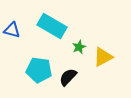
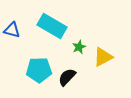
cyan pentagon: rotated 10 degrees counterclockwise
black semicircle: moved 1 px left
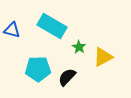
green star: rotated 16 degrees counterclockwise
cyan pentagon: moved 1 px left, 1 px up
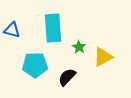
cyan rectangle: moved 1 px right, 2 px down; rotated 56 degrees clockwise
cyan pentagon: moved 3 px left, 4 px up
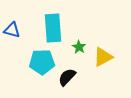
cyan pentagon: moved 7 px right, 3 px up
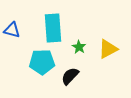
yellow triangle: moved 5 px right, 8 px up
black semicircle: moved 3 px right, 1 px up
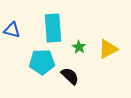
black semicircle: rotated 90 degrees clockwise
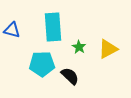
cyan rectangle: moved 1 px up
cyan pentagon: moved 2 px down
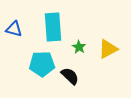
blue triangle: moved 2 px right, 1 px up
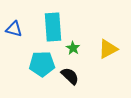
green star: moved 6 px left, 1 px down
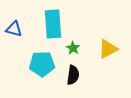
cyan rectangle: moved 3 px up
black semicircle: moved 3 px right, 1 px up; rotated 54 degrees clockwise
